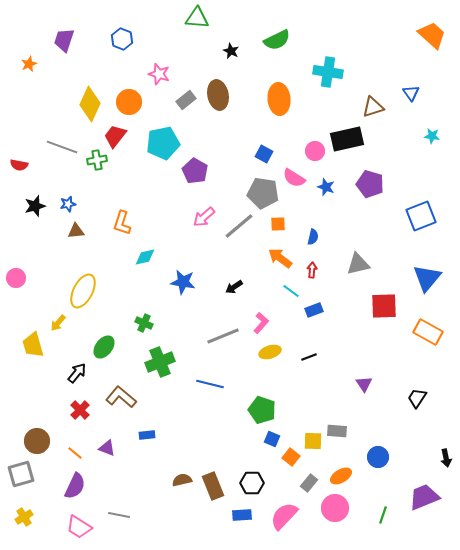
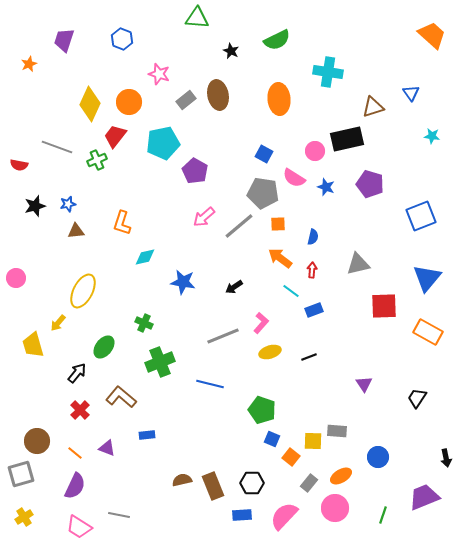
gray line at (62, 147): moved 5 px left
green cross at (97, 160): rotated 12 degrees counterclockwise
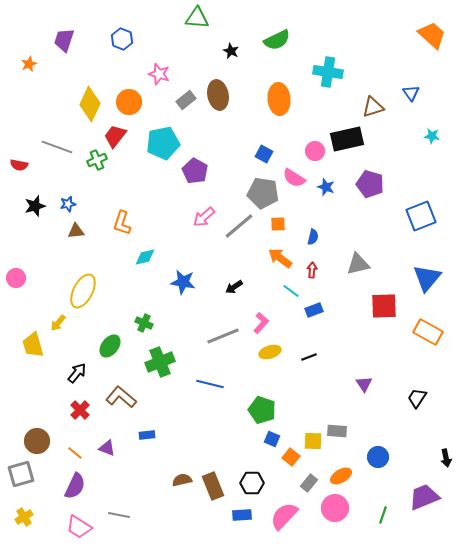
green ellipse at (104, 347): moved 6 px right, 1 px up
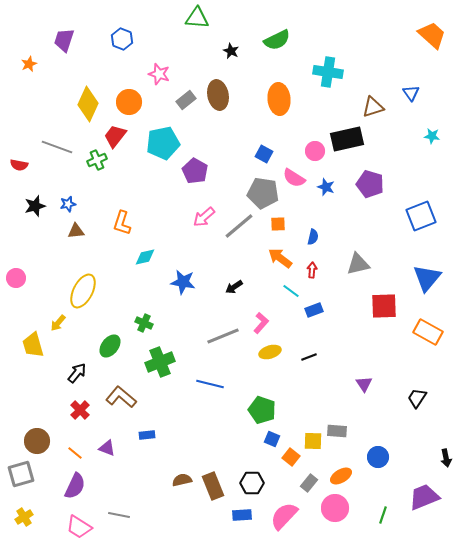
yellow diamond at (90, 104): moved 2 px left
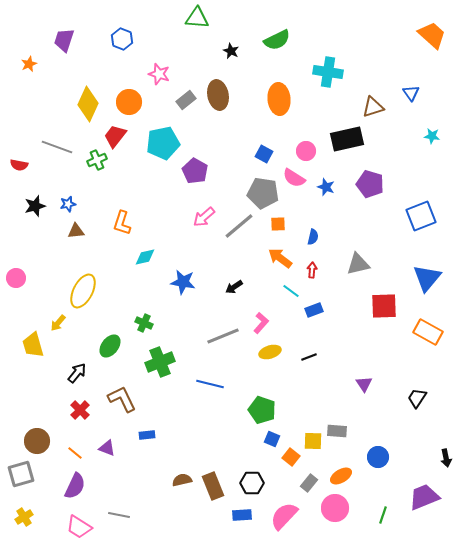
pink circle at (315, 151): moved 9 px left
brown L-shape at (121, 397): moved 1 px right, 2 px down; rotated 24 degrees clockwise
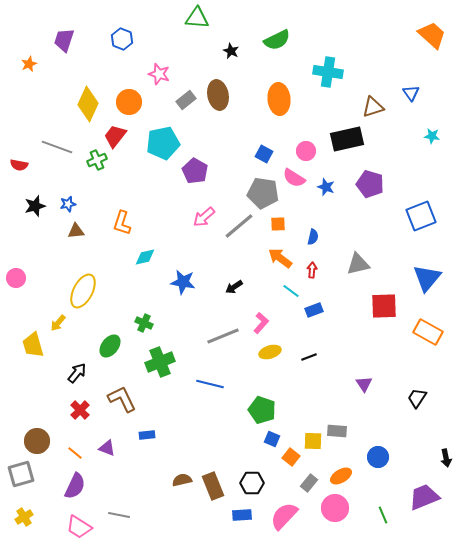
green line at (383, 515): rotated 42 degrees counterclockwise
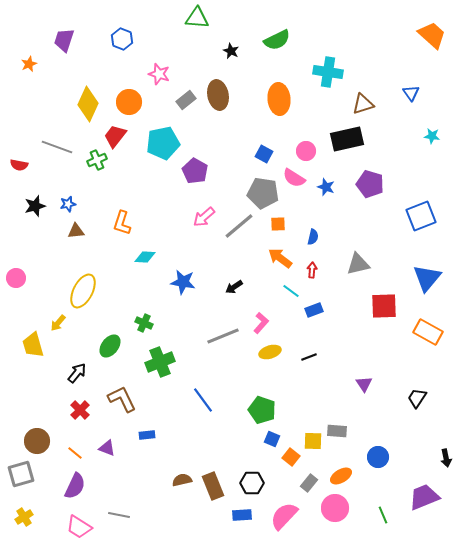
brown triangle at (373, 107): moved 10 px left, 3 px up
cyan diamond at (145, 257): rotated 15 degrees clockwise
blue line at (210, 384): moved 7 px left, 16 px down; rotated 40 degrees clockwise
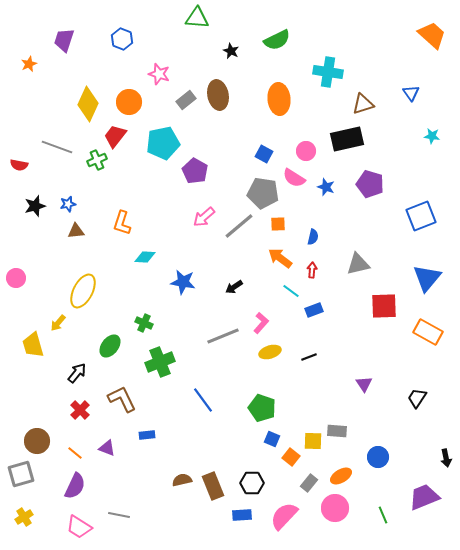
green pentagon at (262, 410): moved 2 px up
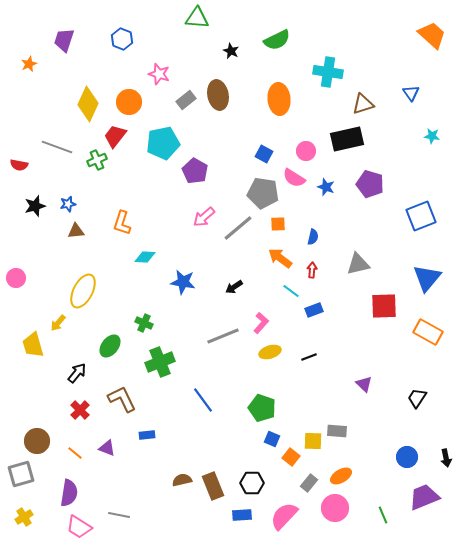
gray line at (239, 226): moved 1 px left, 2 px down
purple triangle at (364, 384): rotated 12 degrees counterclockwise
blue circle at (378, 457): moved 29 px right
purple semicircle at (75, 486): moved 6 px left, 7 px down; rotated 16 degrees counterclockwise
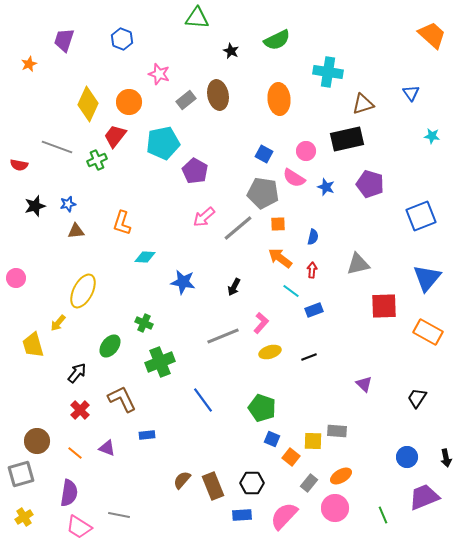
black arrow at (234, 287): rotated 30 degrees counterclockwise
brown semicircle at (182, 480): rotated 36 degrees counterclockwise
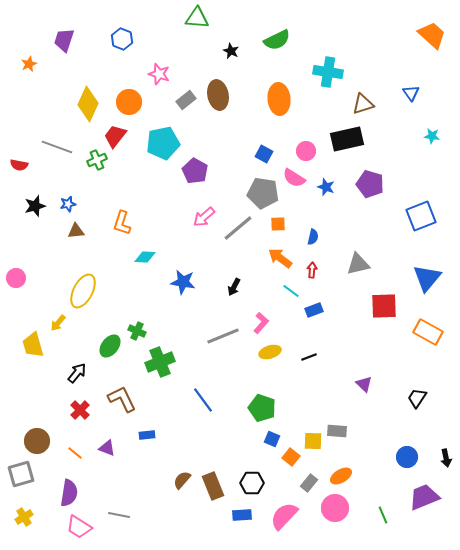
green cross at (144, 323): moved 7 px left, 8 px down
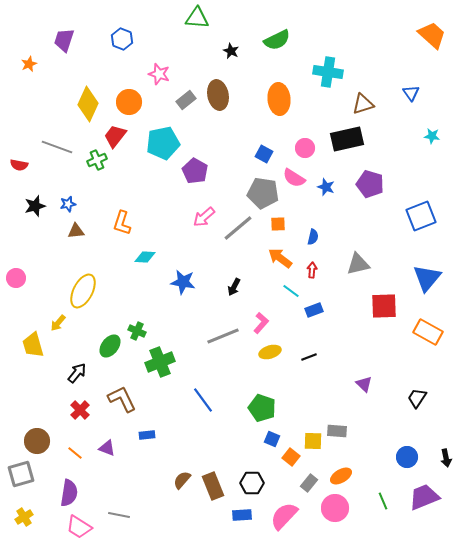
pink circle at (306, 151): moved 1 px left, 3 px up
green line at (383, 515): moved 14 px up
